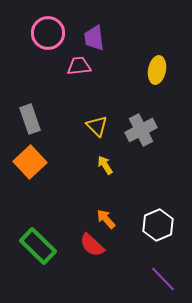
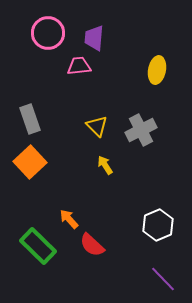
purple trapezoid: rotated 12 degrees clockwise
orange arrow: moved 37 px left
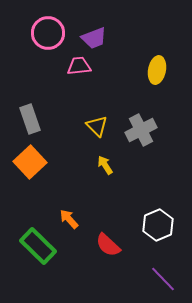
purple trapezoid: rotated 116 degrees counterclockwise
red semicircle: moved 16 px right
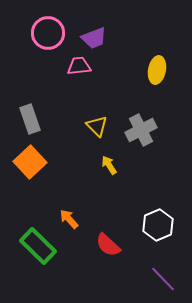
yellow arrow: moved 4 px right
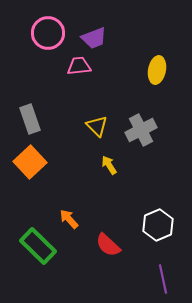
purple line: rotated 32 degrees clockwise
